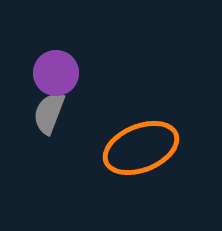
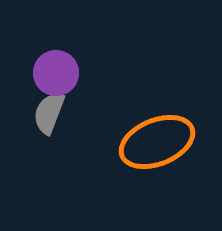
orange ellipse: moved 16 px right, 6 px up
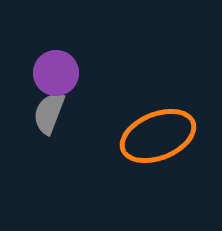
orange ellipse: moved 1 px right, 6 px up
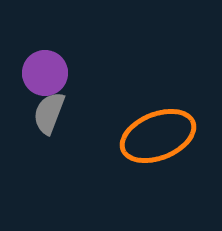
purple circle: moved 11 px left
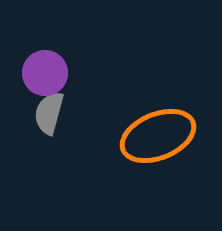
gray semicircle: rotated 6 degrees counterclockwise
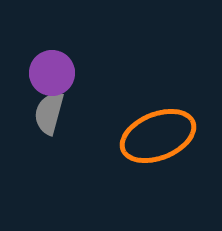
purple circle: moved 7 px right
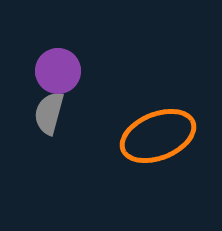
purple circle: moved 6 px right, 2 px up
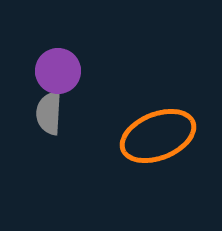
gray semicircle: rotated 12 degrees counterclockwise
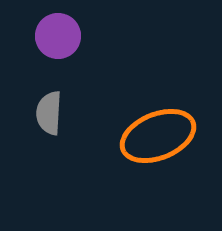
purple circle: moved 35 px up
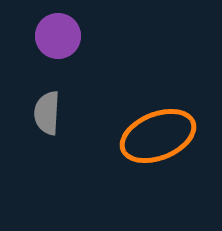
gray semicircle: moved 2 px left
